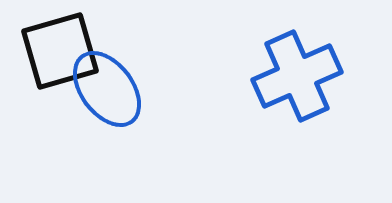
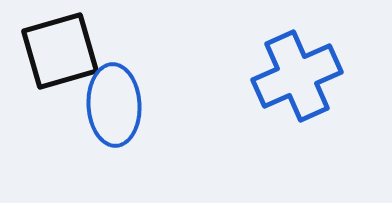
blue ellipse: moved 7 px right, 16 px down; rotated 34 degrees clockwise
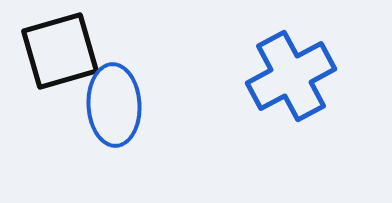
blue cross: moved 6 px left; rotated 4 degrees counterclockwise
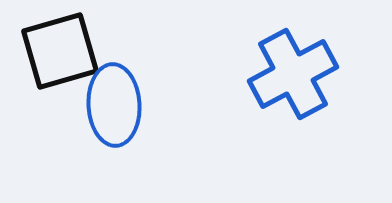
blue cross: moved 2 px right, 2 px up
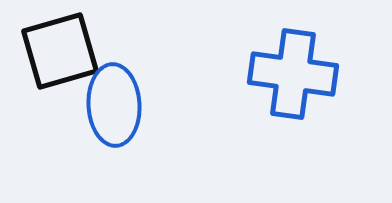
blue cross: rotated 36 degrees clockwise
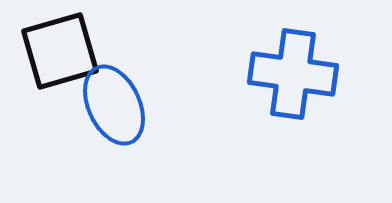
blue ellipse: rotated 22 degrees counterclockwise
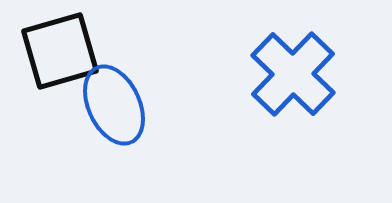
blue cross: rotated 36 degrees clockwise
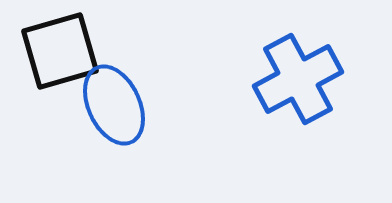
blue cross: moved 5 px right, 5 px down; rotated 18 degrees clockwise
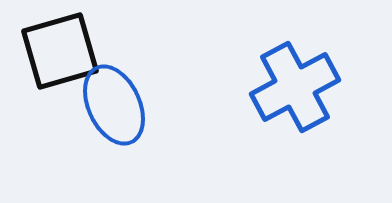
blue cross: moved 3 px left, 8 px down
